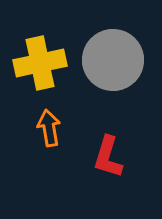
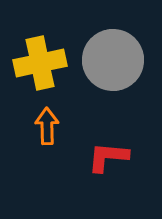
orange arrow: moved 2 px left, 2 px up; rotated 9 degrees clockwise
red L-shape: rotated 78 degrees clockwise
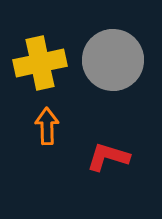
red L-shape: rotated 12 degrees clockwise
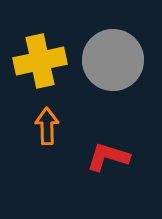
yellow cross: moved 2 px up
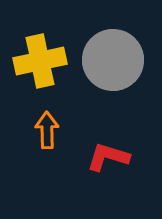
orange arrow: moved 4 px down
